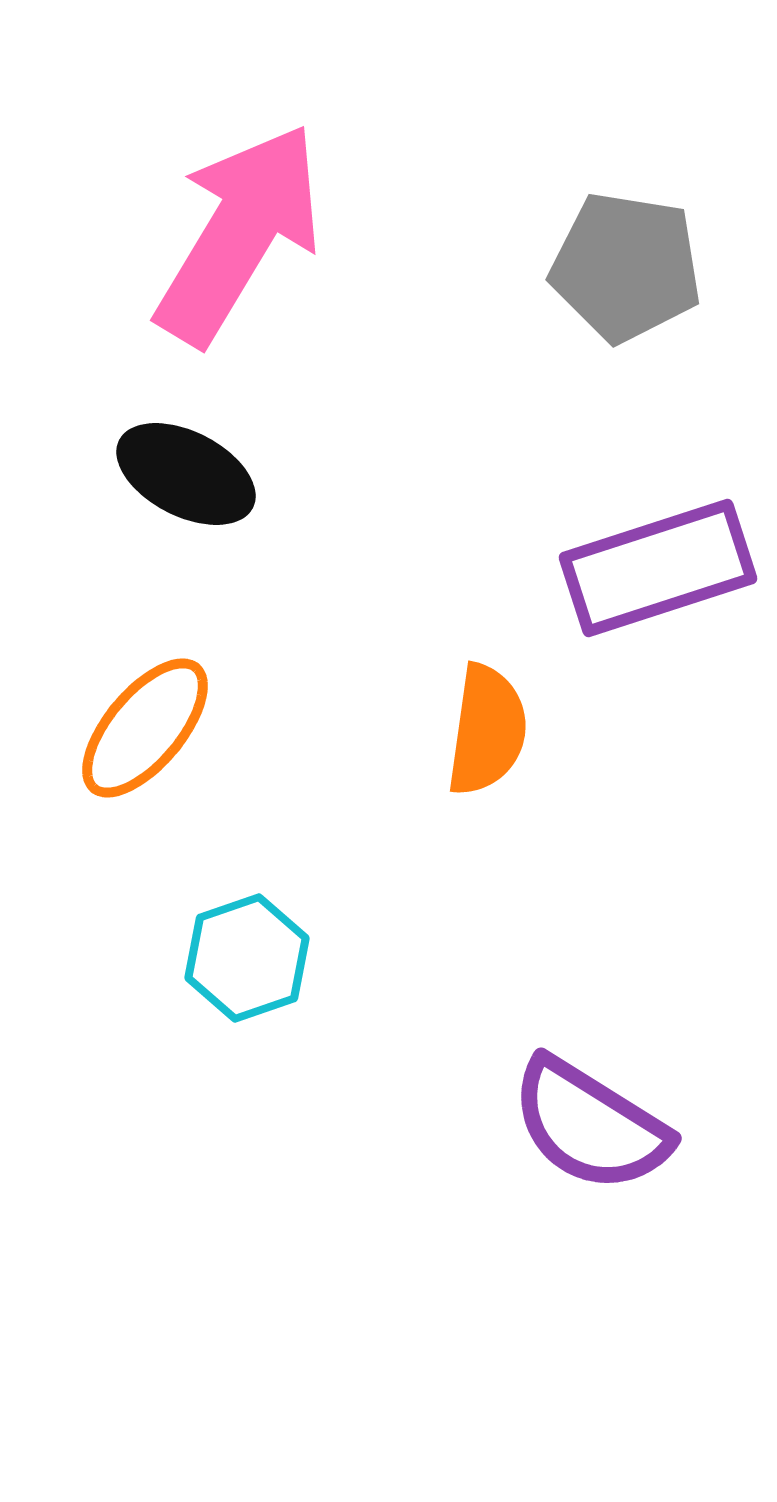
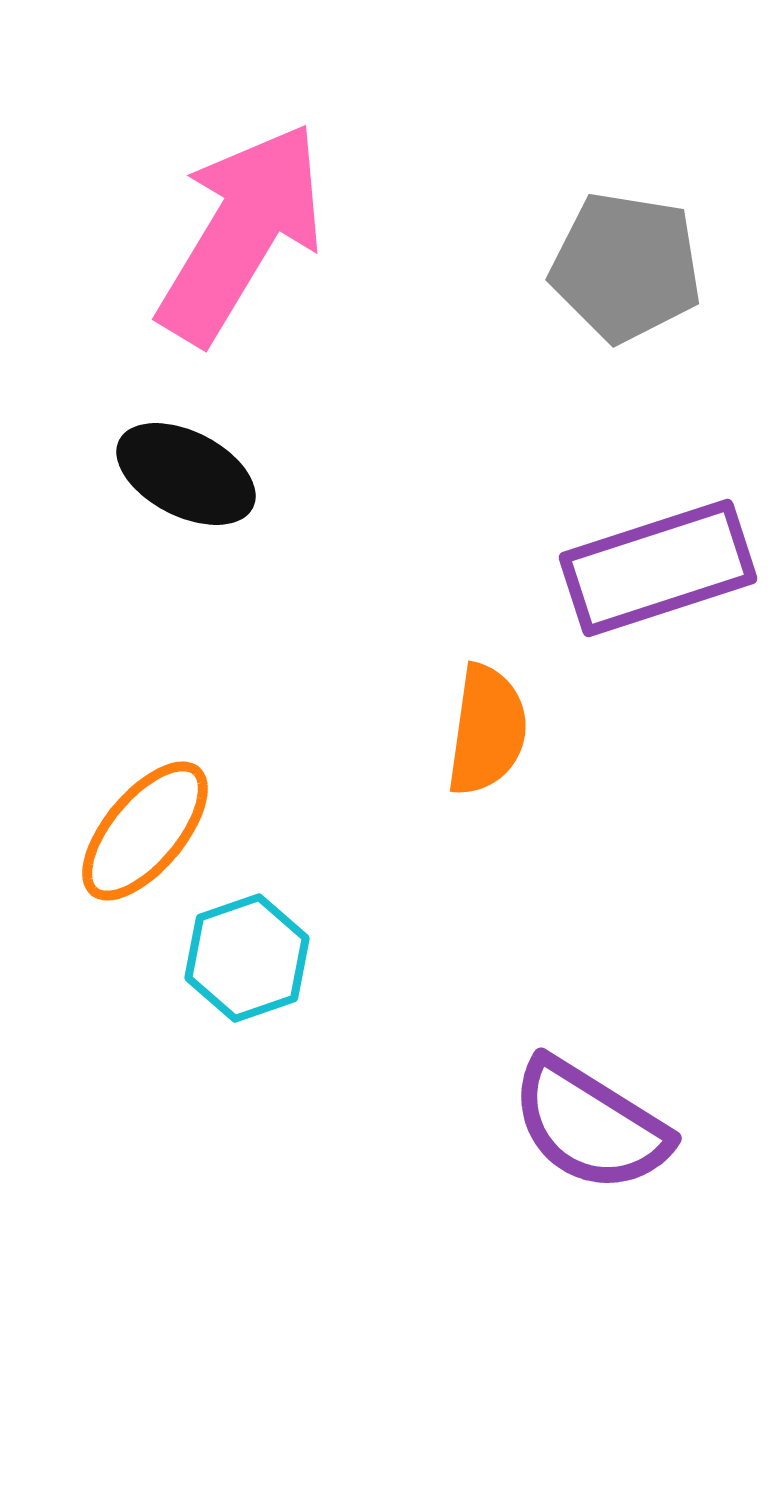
pink arrow: moved 2 px right, 1 px up
orange ellipse: moved 103 px down
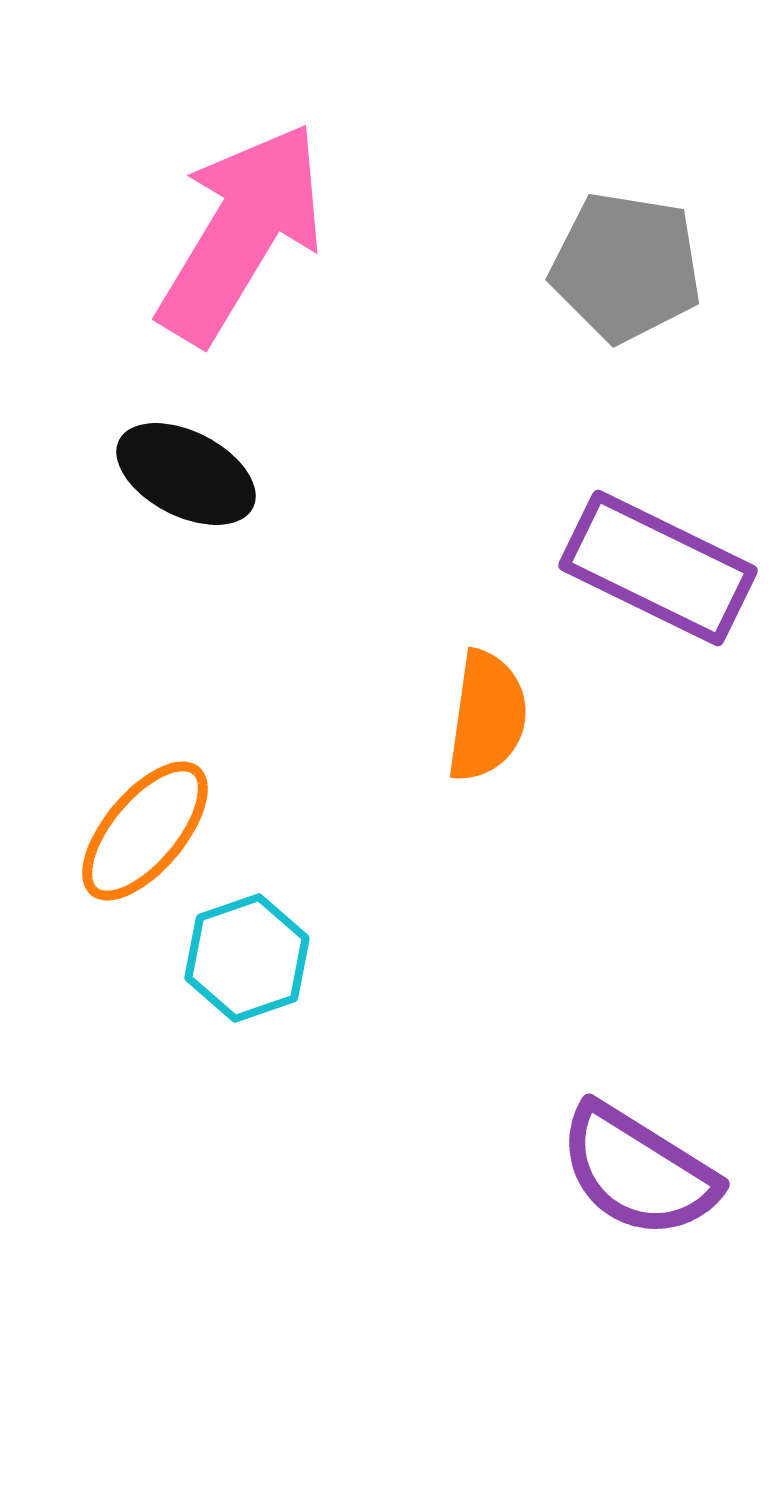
purple rectangle: rotated 44 degrees clockwise
orange semicircle: moved 14 px up
purple semicircle: moved 48 px right, 46 px down
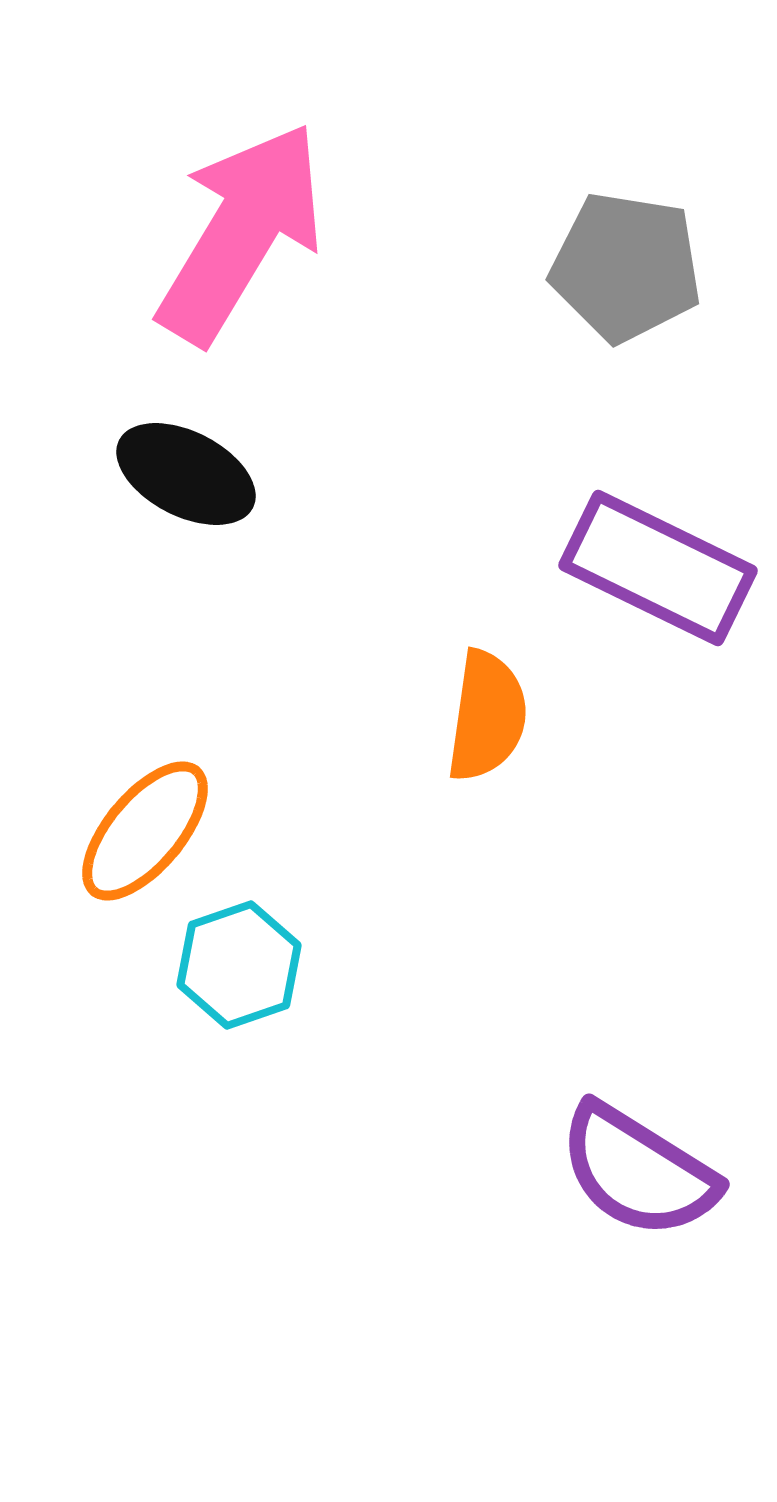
cyan hexagon: moved 8 px left, 7 px down
